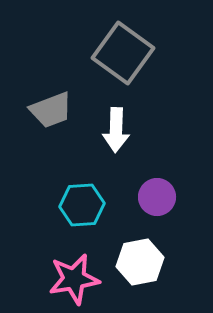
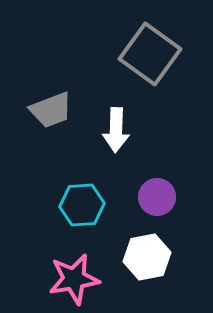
gray square: moved 27 px right, 1 px down
white hexagon: moved 7 px right, 5 px up
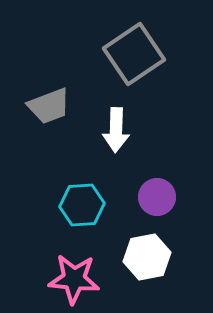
gray square: moved 16 px left; rotated 20 degrees clockwise
gray trapezoid: moved 2 px left, 4 px up
pink star: rotated 15 degrees clockwise
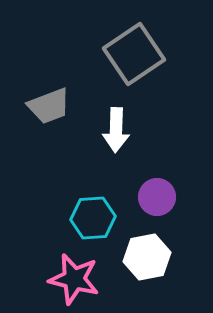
cyan hexagon: moved 11 px right, 13 px down
pink star: rotated 9 degrees clockwise
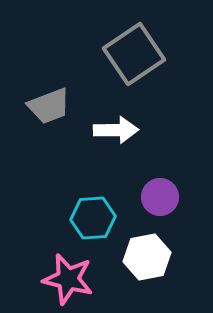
white arrow: rotated 93 degrees counterclockwise
purple circle: moved 3 px right
pink star: moved 6 px left
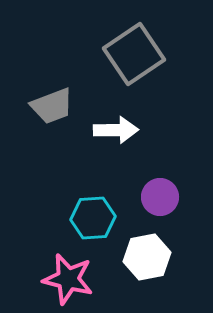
gray trapezoid: moved 3 px right
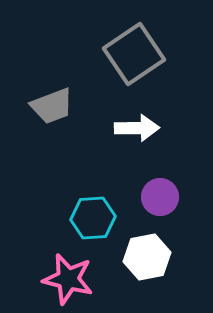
white arrow: moved 21 px right, 2 px up
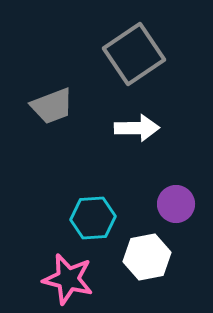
purple circle: moved 16 px right, 7 px down
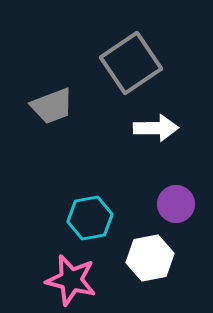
gray square: moved 3 px left, 9 px down
white arrow: moved 19 px right
cyan hexagon: moved 3 px left; rotated 6 degrees counterclockwise
white hexagon: moved 3 px right, 1 px down
pink star: moved 3 px right, 1 px down
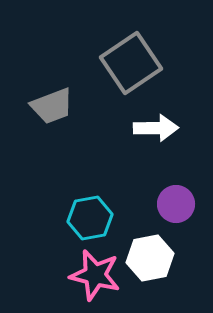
pink star: moved 24 px right, 5 px up
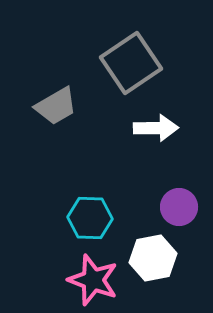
gray trapezoid: moved 4 px right; rotated 9 degrees counterclockwise
purple circle: moved 3 px right, 3 px down
cyan hexagon: rotated 12 degrees clockwise
white hexagon: moved 3 px right
pink star: moved 2 px left, 5 px down; rotated 6 degrees clockwise
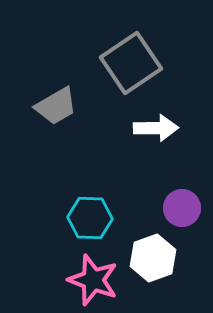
purple circle: moved 3 px right, 1 px down
white hexagon: rotated 9 degrees counterclockwise
